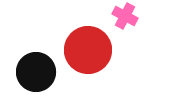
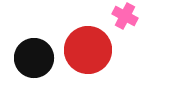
black circle: moved 2 px left, 14 px up
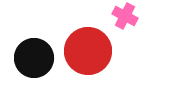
red circle: moved 1 px down
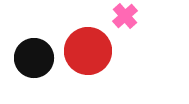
pink cross: rotated 20 degrees clockwise
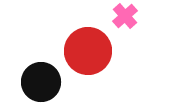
black circle: moved 7 px right, 24 px down
